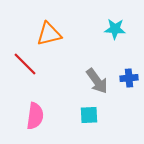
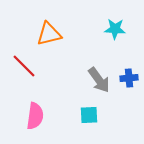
red line: moved 1 px left, 2 px down
gray arrow: moved 2 px right, 1 px up
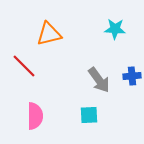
blue cross: moved 3 px right, 2 px up
pink semicircle: rotated 8 degrees counterclockwise
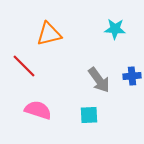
pink semicircle: moved 3 px right, 6 px up; rotated 72 degrees counterclockwise
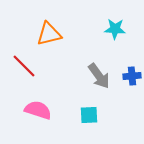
gray arrow: moved 4 px up
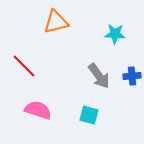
cyan star: moved 5 px down
orange triangle: moved 7 px right, 12 px up
cyan square: rotated 18 degrees clockwise
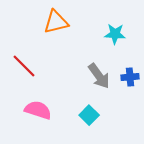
blue cross: moved 2 px left, 1 px down
cyan square: rotated 30 degrees clockwise
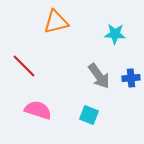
blue cross: moved 1 px right, 1 px down
cyan square: rotated 24 degrees counterclockwise
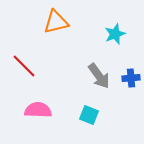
cyan star: rotated 25 degrees counterclockwise
pink semicircle: rotated 16 degrees counterclockwise
